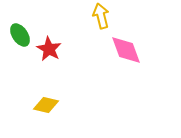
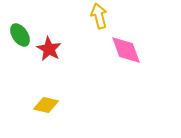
yellow arrow: moved 2 px left
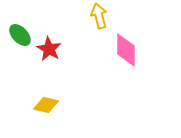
green ellipse: rotated 10 degrees counterclockwise
pink diamond: rotated 20 degrees clockwise
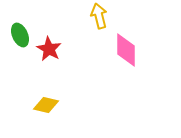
green ellipse: rotated 20 degrees clockwise
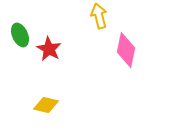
pink diamond: rotated 12 degrees clockwise
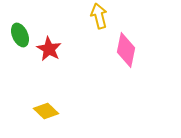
yellow diamond: moved 6 px down; rotated 30 degrees clockwise
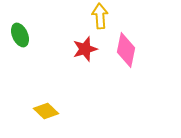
yellow arrow: moved 1 px right; rotated 10 degrees clockwise
red star: moved 36 px right; rotated 25 degrees clockwise
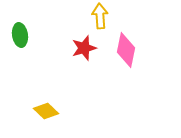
green ellipse: rotated 15 degrees clockwise
red star: moved 1 px left, 1 px up
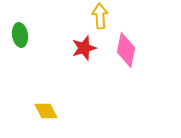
yellow diamond: rotated 20 degrees clockwise
